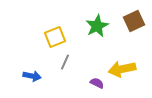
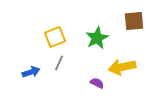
brown square: rotated 20 degrees clockwise
green star: moved 12 px down
gray line: moved 6 px left, 1 px down
yellow arrow: moved 2 px up
blue arrow: moved 1 px left, 4 px up; rotated 30 degrees counterclockwise
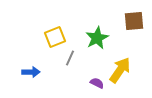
gray line: moved 11 px right, 5 px up
yellow arrow: moved 2 px left, 3 px down; rotated 136 degrees clockwise
blue arrow: rotated 18 degrees clockwise
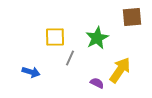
brown square: moved 2 px left, 4 px up
yellow square: rotated 20 degrees clockwise
blue arrow: rotated 18 degrees clockwise
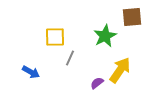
green star: moved 8 px right, 2 px up
blue arrow: rotated 12 degrees clockwise
purple semicircle: rotated 64 degrees counterclockwise
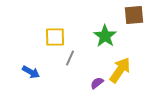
brown square: moved 2 px right, 2 px up
green star: rotated 10 degrees counterclockwise
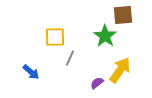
brown square: moved 11 px left
blue arrow: rotated 12 degrees clockwise
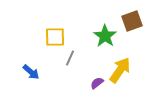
brown square: moved 9 px right, 6 px down; rotated 15 degrees counterclockwise
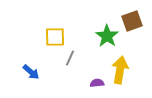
green star: moved 2 px right
yellow arrow: rotated 24 degrees counterclockwise
purple semicircle: rotated 32 degrees clockwise
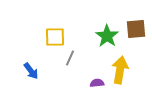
brown square: moved 4 px right, 8 px down; rotated 15 degrees clockwise
blue arrow: moved 1 px up; rotated 12 degrees clockwise
